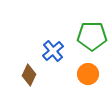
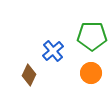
orange circle: moved 3 px right, 1 px up
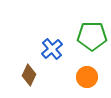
blue cross: moved 1 px left, 2 px up
orange circle: moved 4 px left, 4 px down
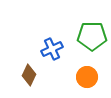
blue cross: rotated 15 degrees clockwise
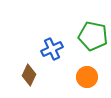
green pentagon: moved 1 px right; rotated 12 degrees clockwise
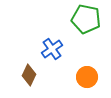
green pentagon: moved 7 px left, 17 px up
blue cross: rotated 10 degrees counterclockwise
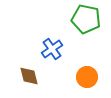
brown diamond: moved 1 px down; rotated 40 degrees counterclockwise
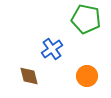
orange circle: moved 1 px up
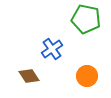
brown diamond: rotated 20 degrees counterclockwise
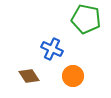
blue cross: rotated 30 degrees counterclockwise
orange circle: moved 14 px left
